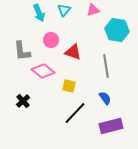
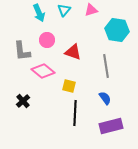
pink triangle: moved 2 px left
pink circle: moved 4 px left
black line: rotated 40 degrees counterclockwise
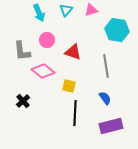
cyan triangle: moved 2 px right
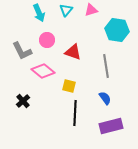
gray L-shape: rotated 20 degrees counterclockwise
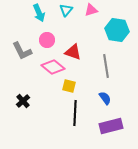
pink diamond: moved 10 px right, 4 px up
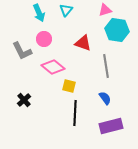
pink triangle: moved 14 px right
pink circle: moved 3 px left, 1 px up
red triangle: moved 10 px right, 9 px up
black cross: moved 1 px right, 1 px up
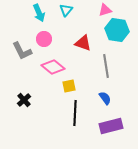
yellow square: rotated 24 degrees counterclockwise
